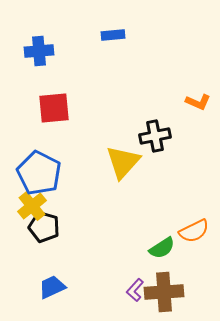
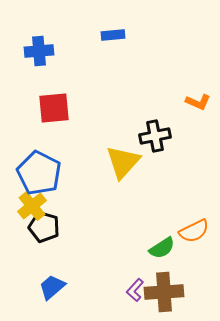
blue trapezoid: rotated 16 degrees counterclockwise
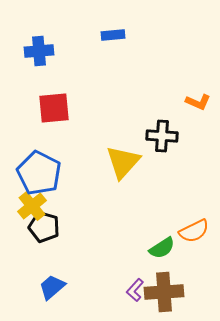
black cross: moved 7 px right; rotated 16 degrees clockwise
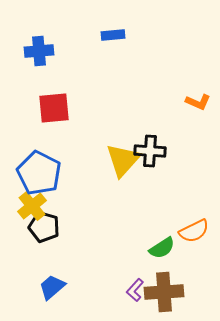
black cross: moved 12 px left, 15 px down
yellow triangle: moved 2 px up
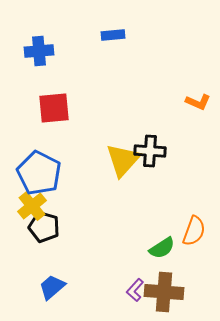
orange semicircle: rotated 44 degrees counterclockwise
brown cross: rotated 9 degrees clockwise
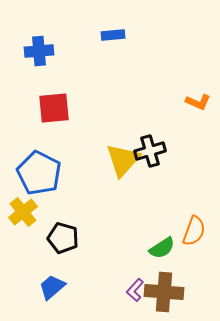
black cross: rotated 20 degrees counterclockwise
yellow cross: moved 9 px left, 6 px down
black pentagon: moved 19 px right, 11 px down
